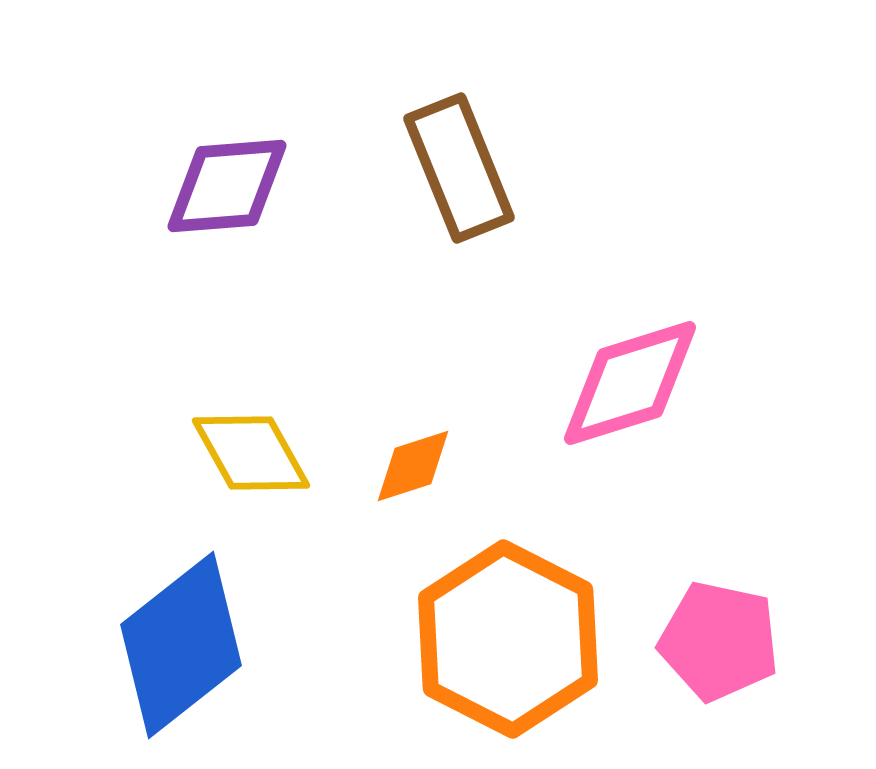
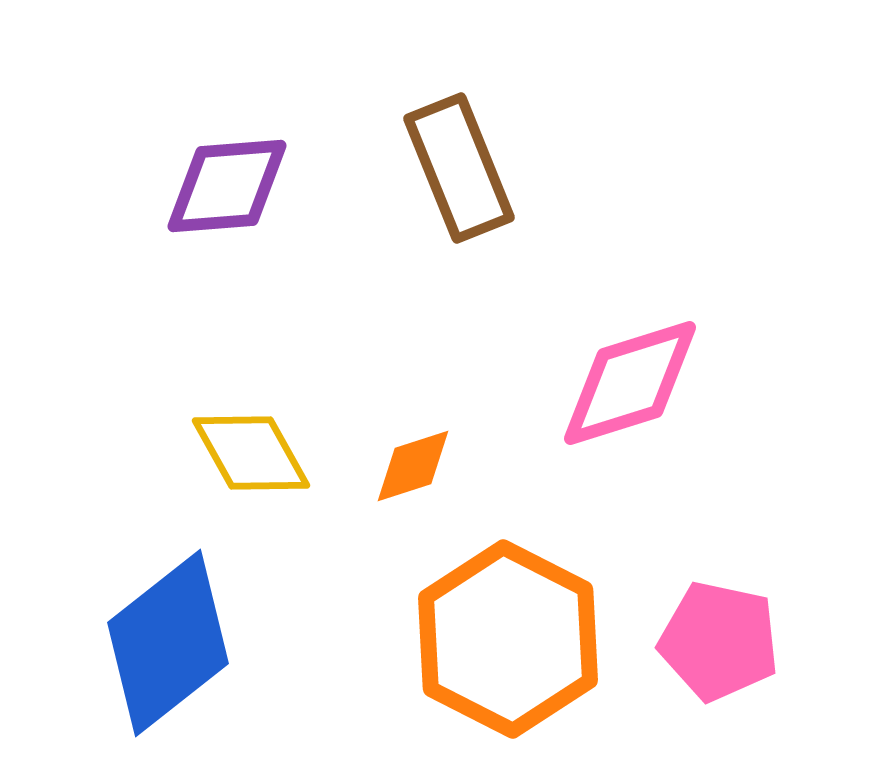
blue diamond: moved 13 px left, 2 px up
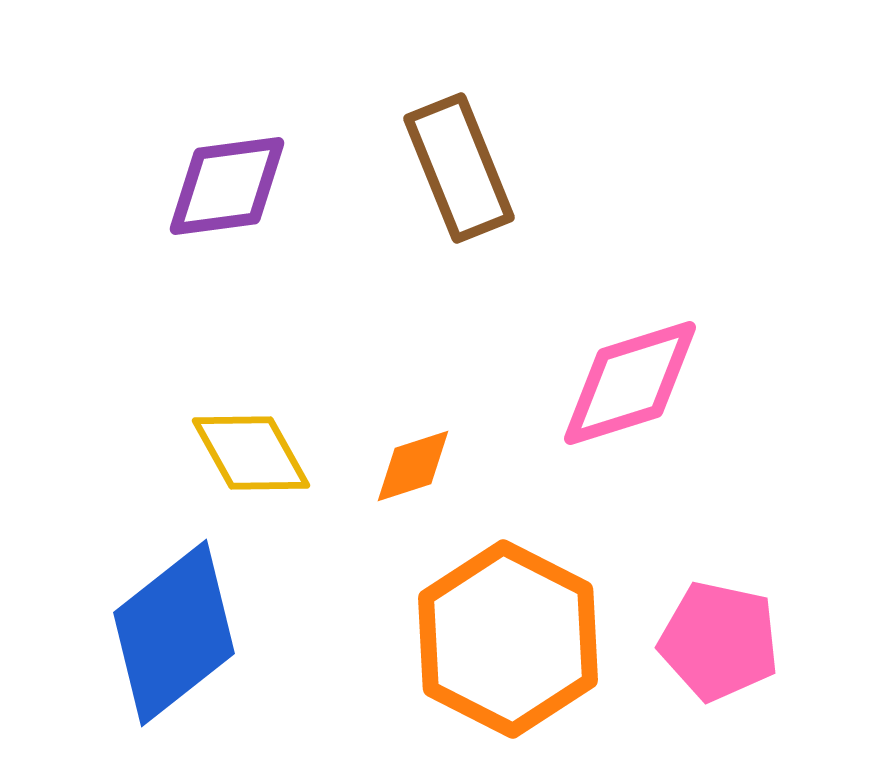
purple diamond: rotated 3 degrees counterclockwise
blue diamond: moved 6 px right, 10 px up
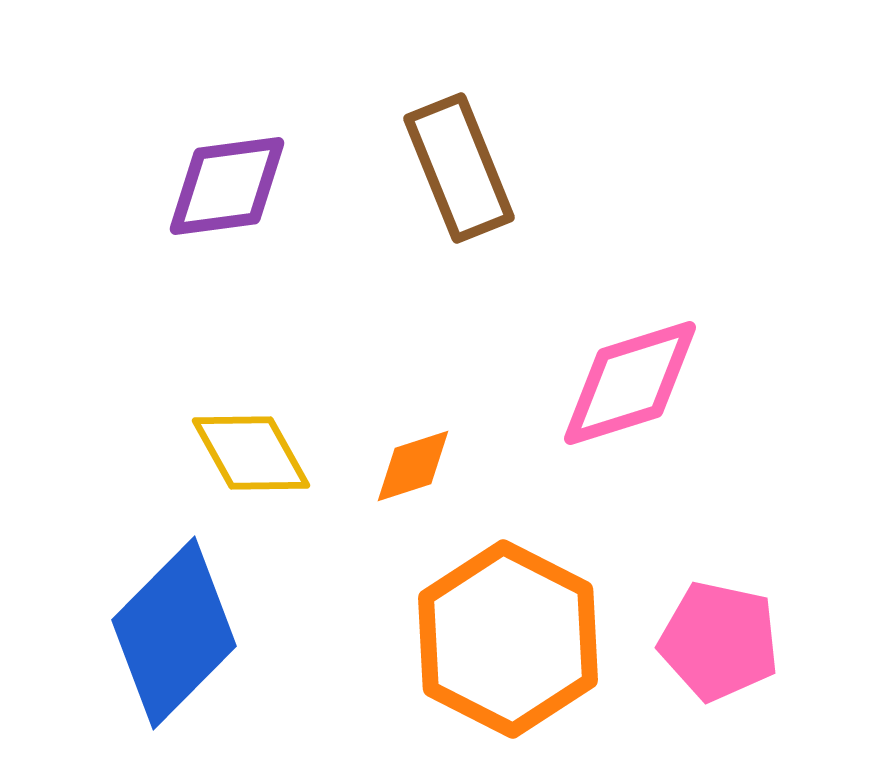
blue diamond: rotated 7 degrees counterclockwise
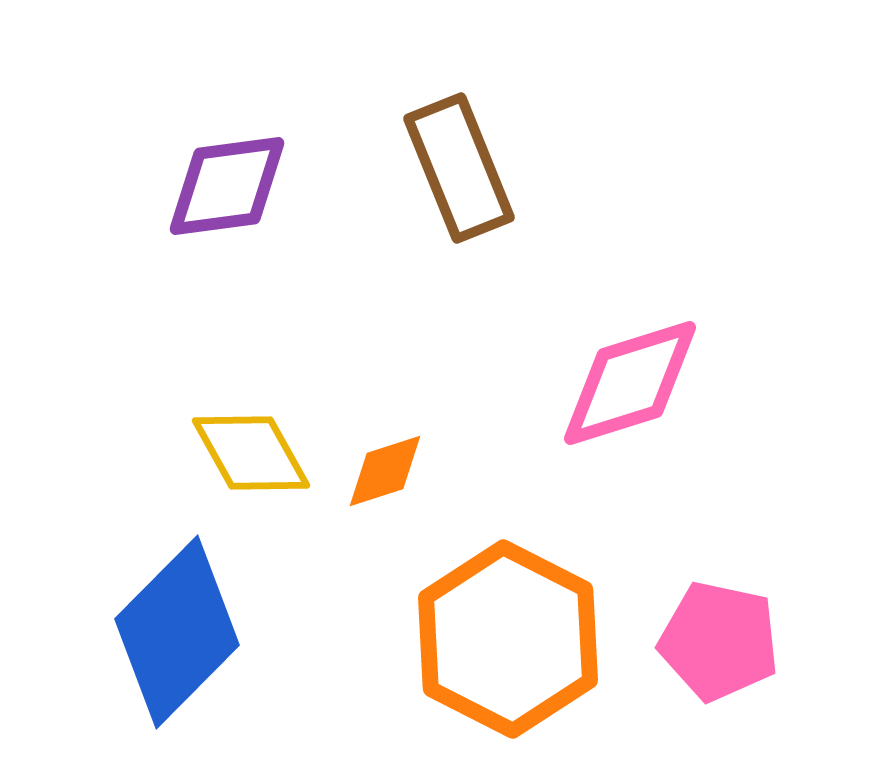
orange diamond: moved 28 px left, 5 px down
blue diamond: moved 3 px right, 1 px up
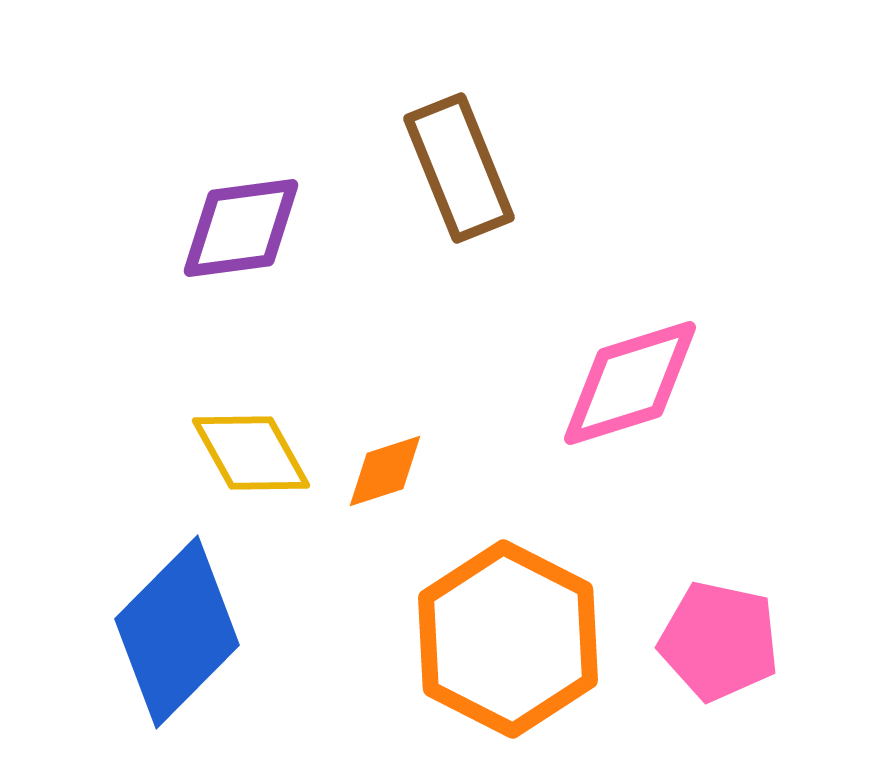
purple diamond: moved 14 px right, 42 px down
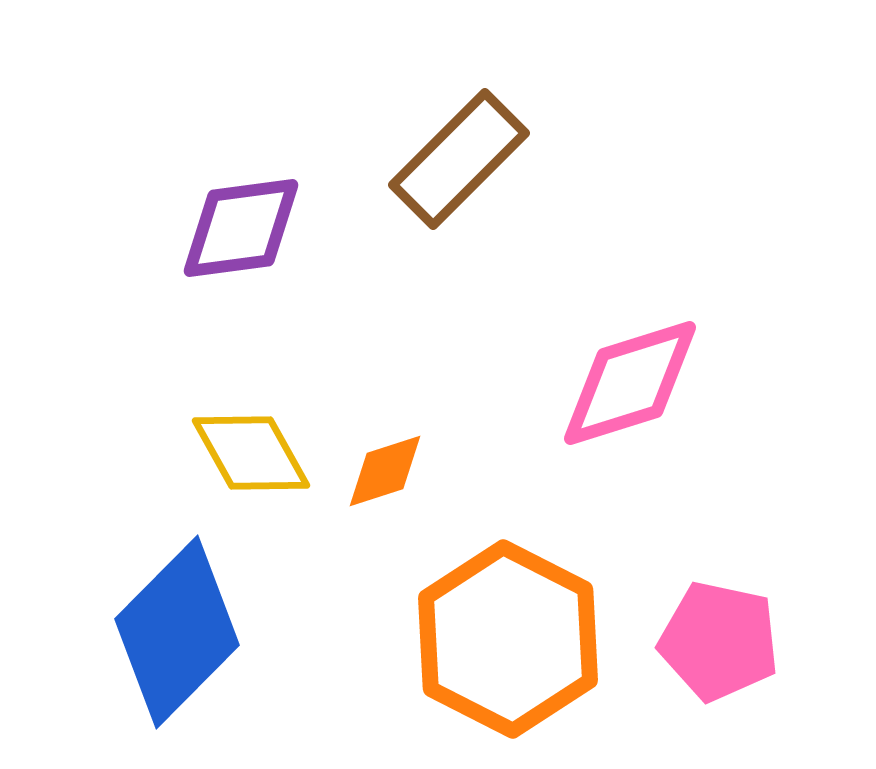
brown rectangle: moved 9 px up; rotated 67 degrees clockwise
